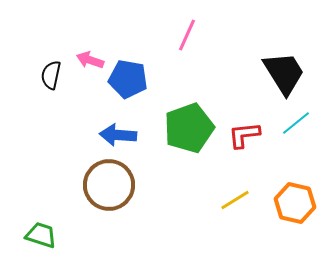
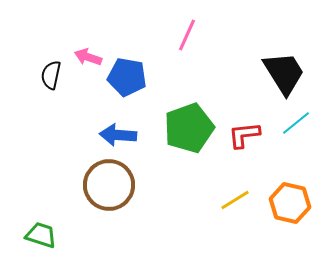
pink arrow: moved 2 px left, 3 px up
blue pentagon: moved 1 px left, 2 px up
orange hexagon: moved 5 px left
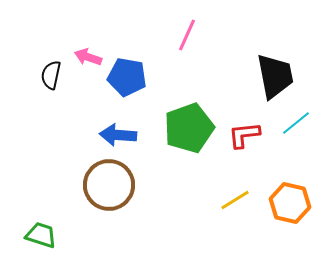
black trapezoid: moved 9 px left, 3 px down; rotated 21 degrees clockwise
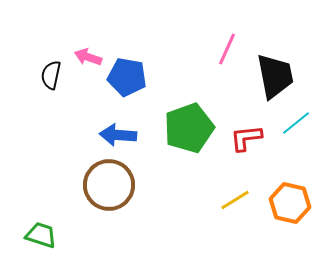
pink line: moved 40 px right, 14 px down
red L-shape: moved 2 px right, 3 px down
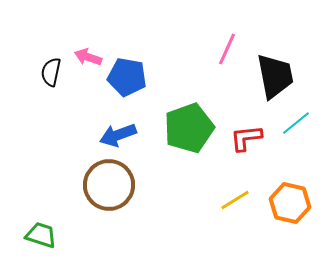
black semicircle: moved 3 px up
blue arrow: rotated 24 degrees counterclockwise
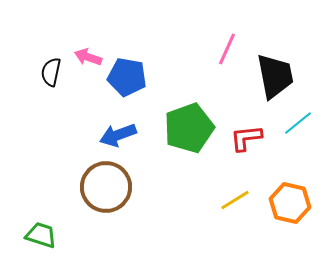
cyan line: moved 2 px right
brown circle: moved 3 px left, 2 px down
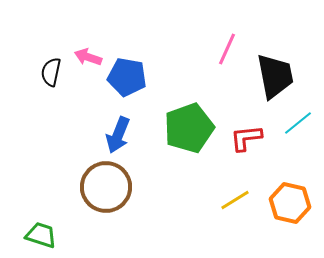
blue arrow: rotated 48 degrees counterclockwise
